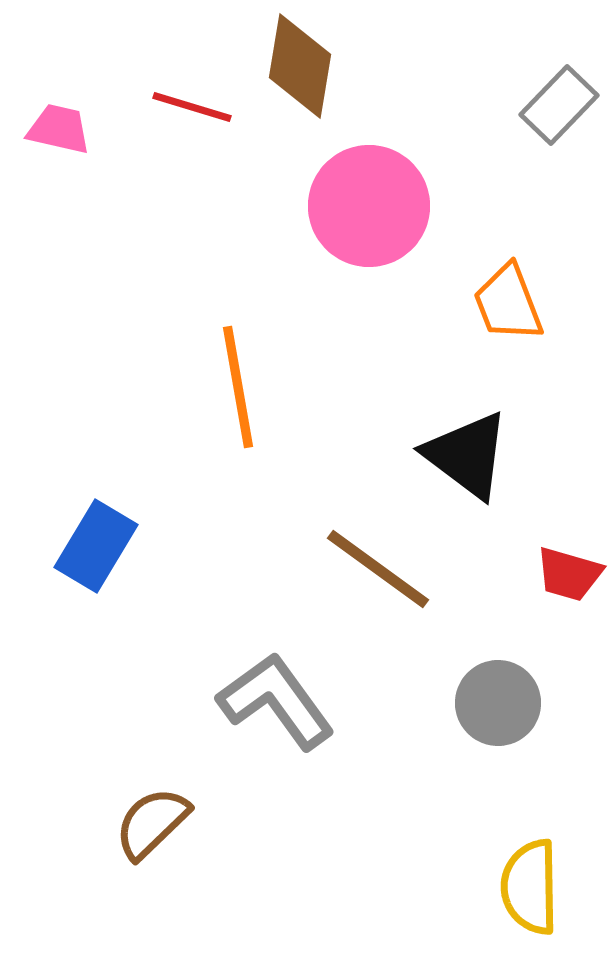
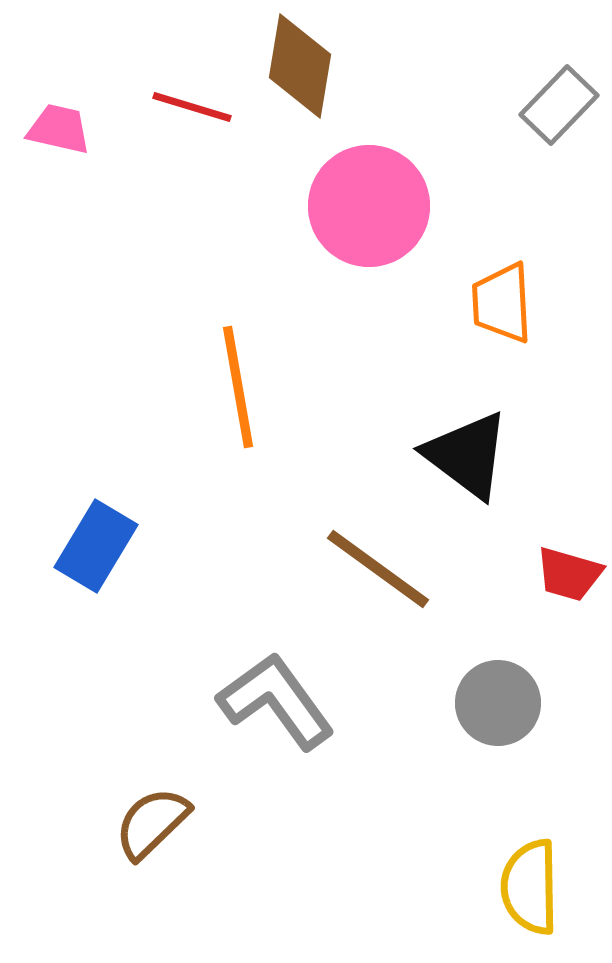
orange trapezoid: moved 6 px left; rotated 18 degrees clockwise
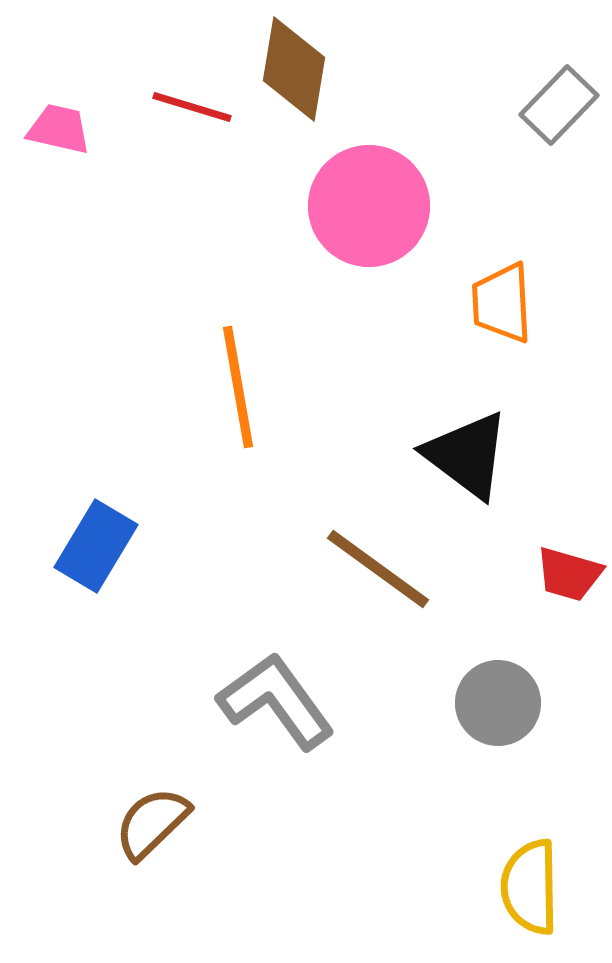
brown diamond: moved 6 px left, 3 px down
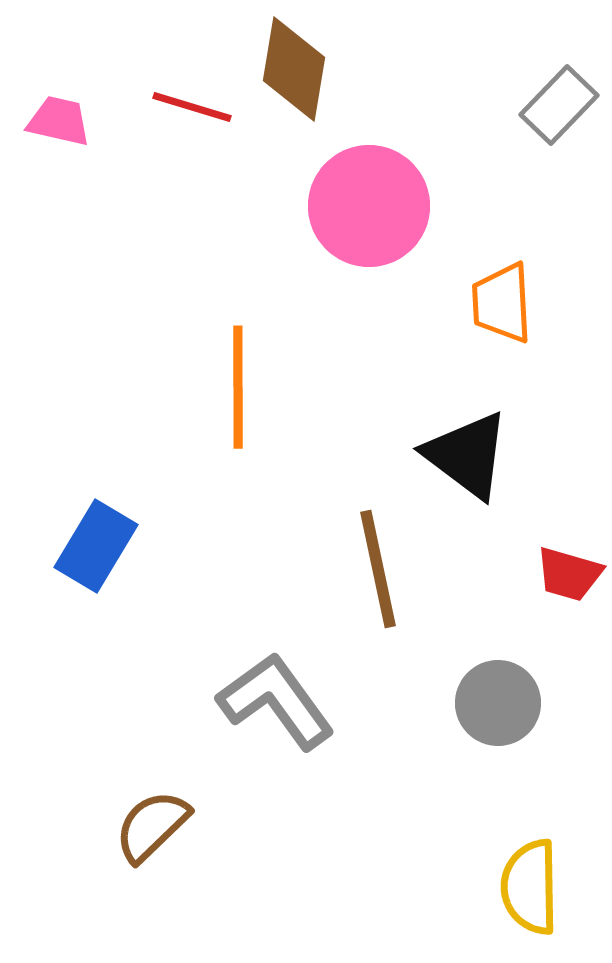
pink trapezoid: moved 8 px up
orange line: rotated 10 degrees clockwise
brown line: rotated 42 degrees clockwise
brown semicircle: moved 3 px down
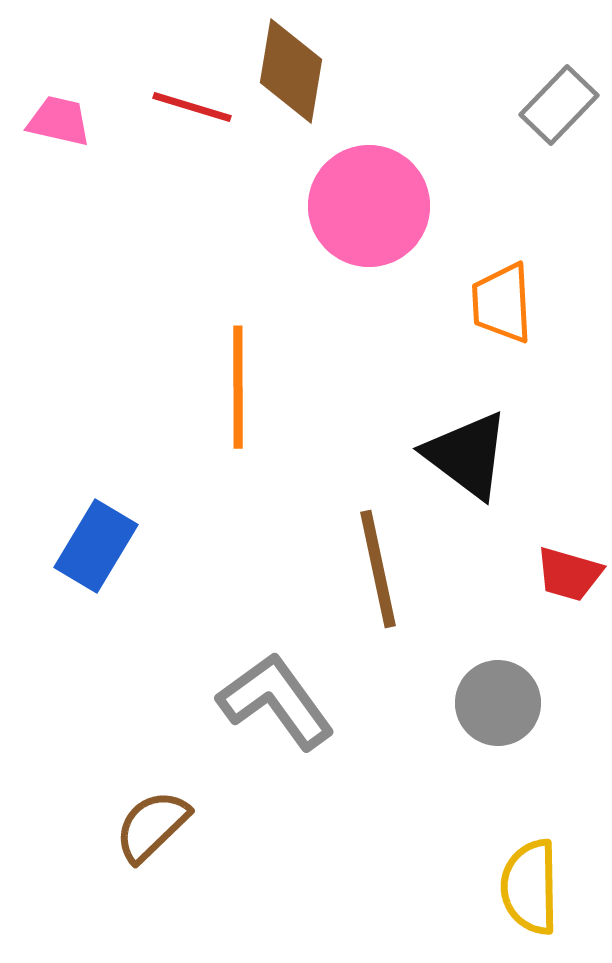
brown diamond: moved 3 px left, 2 px down
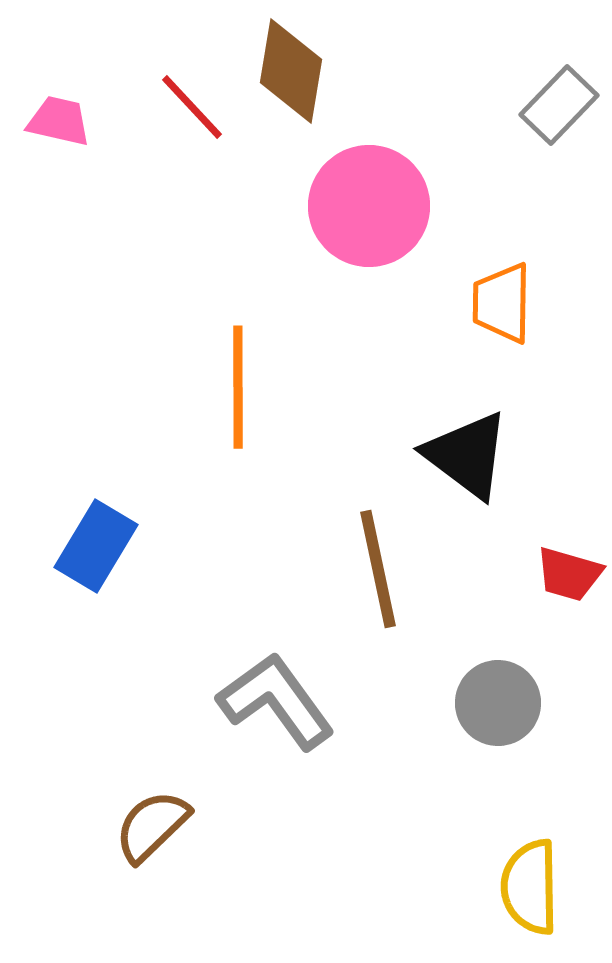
red line: rotated 30 degrees clockwise
orange trapezoid: rotated 4 degrees clockwise
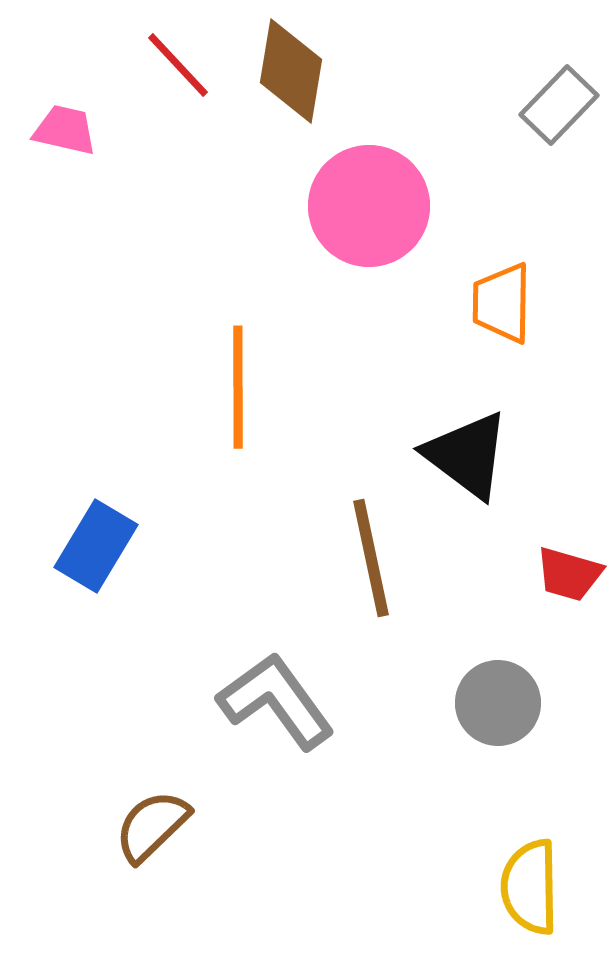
red line: moved 14 px left, 42 px up
pink trapezoid: moved 6 px right, 9 px down
brown line: moved 7 px left, 11 px up
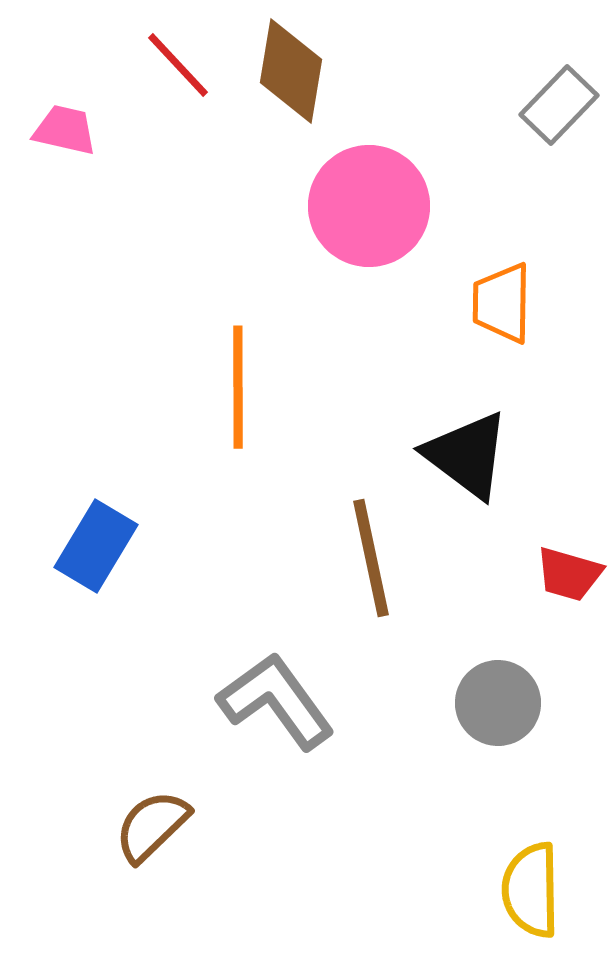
yellow semicircle: moved 1 px right, 3 px down
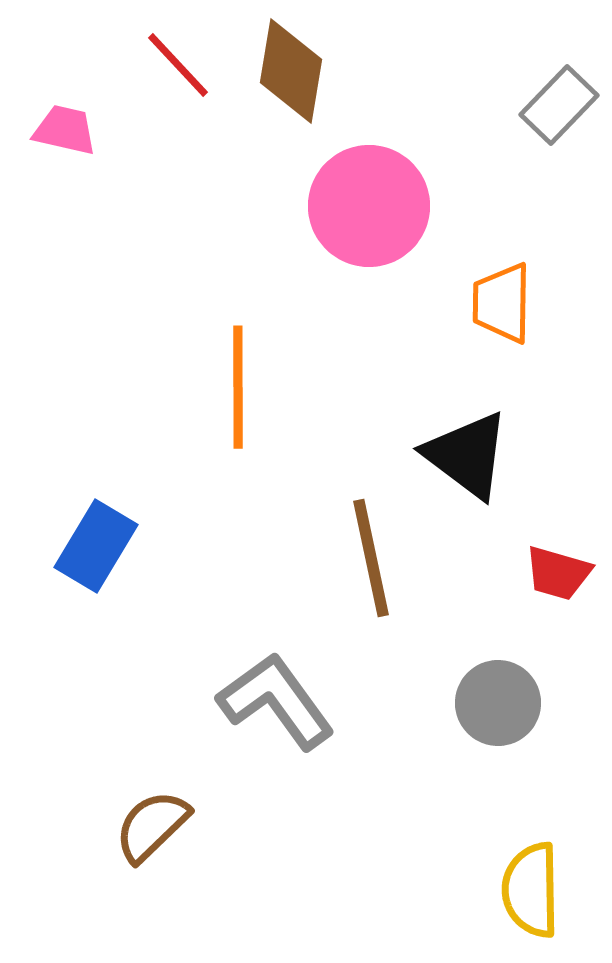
red trapezoid: moved 11 px left, 1 px up
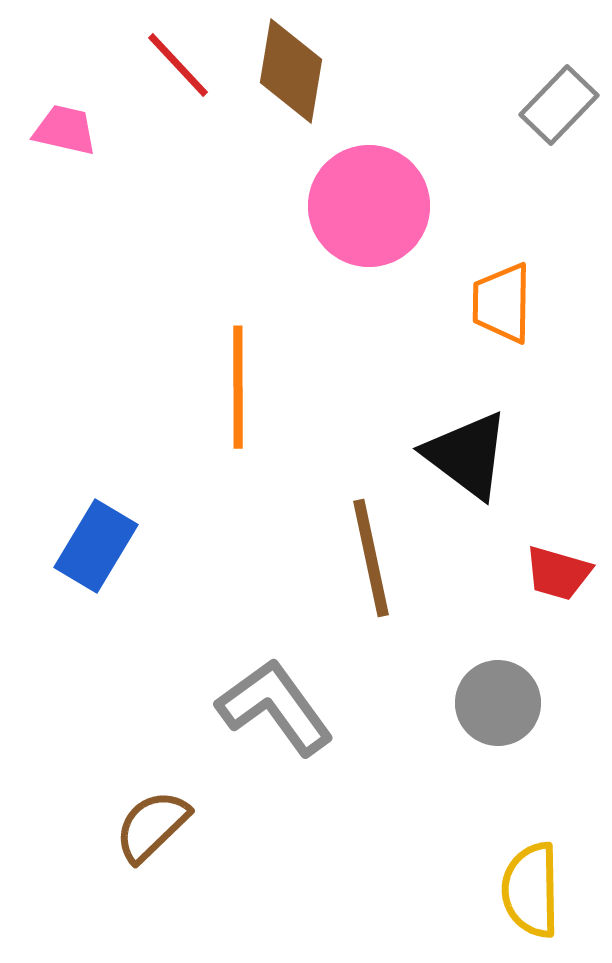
gray L-shape: moved 1 px left, 6 px down
